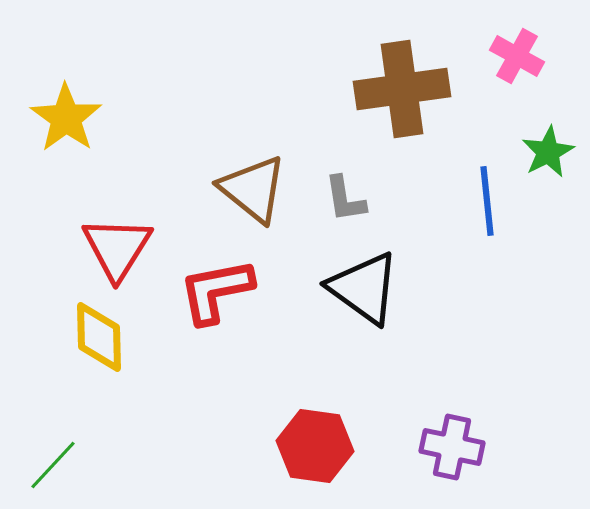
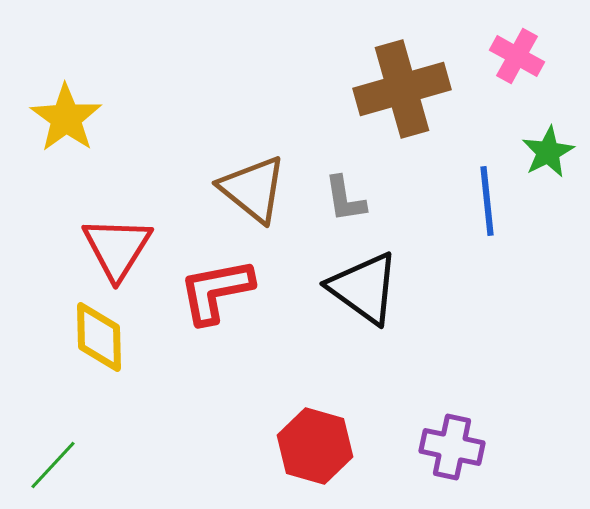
brown cross: rotated 8 degrees counterclockwise
red hexagon: rotated 8 degrees clockwise
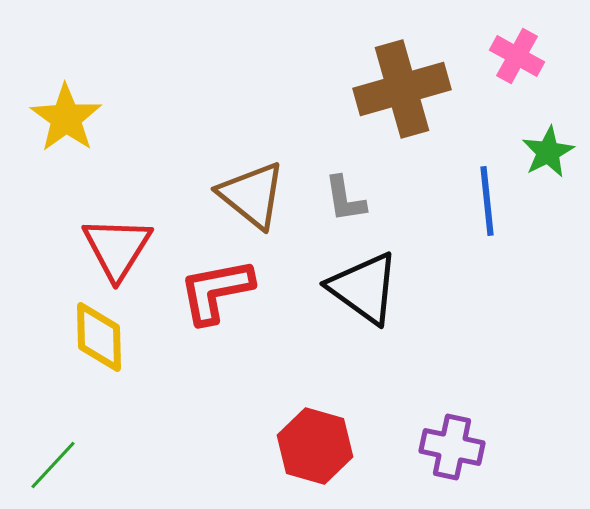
brown triangle: moved 1 px left, 6 px down
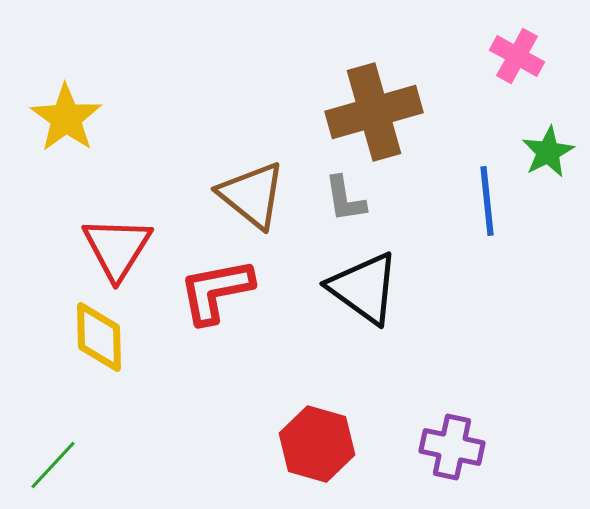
brown cross: moved 28 px left, 23 px down
red hexagon: moved 2 px right, 2 px up
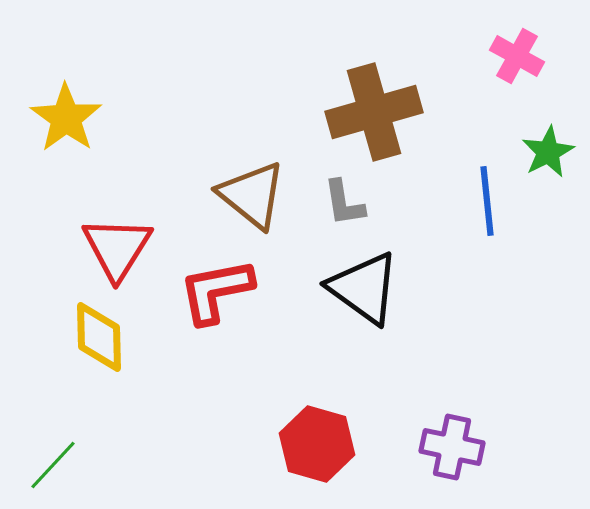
gray L-shape: moved 1 px left, 4 px down
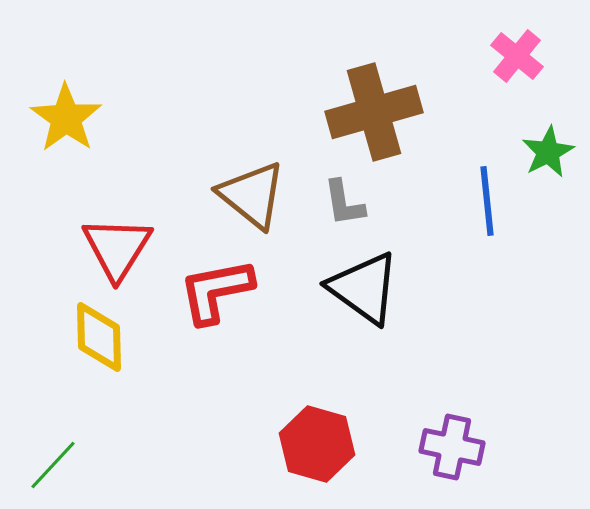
pink cross: rotated 10 degrees clockwise
